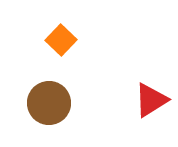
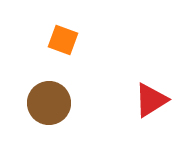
orange square: moved 2 px right; rotated 24 degrees counterclockwise
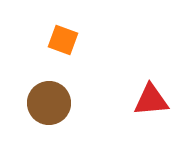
red triangle: rotated 27 degrees clockwise
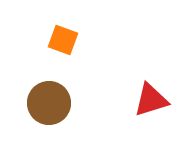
red triangle: rotated 12 degrees counterclockwise
